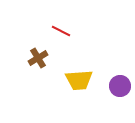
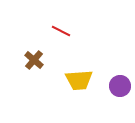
brown cross: moved 4 px left, 2 px down; rotated 18 degrees counterclockwise
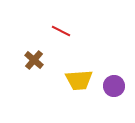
purple circle: moved 6 px left
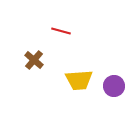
red line: rotated 12 degrees counterclockwise
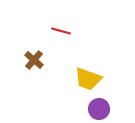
yellow trapezoid: moved 9 px right, 1 px up; rotated 24 degrees clockwise
purple circle: moved 15 px left, 23 px down
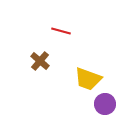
brown cross: moved 6 px right, 1 px down
purple circle: moved 6 px right, 5 px up
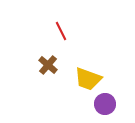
red line: rotated 48 degrees clockwise
brown cross: moved 8 px right, 4 px down
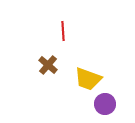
red line: moved 2 px right; rotated 24 degrees clockwise
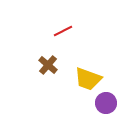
red line: rotated 66 degrees clockwise
purple circle: moved 1 px right, 1 px up
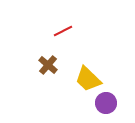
yellow trapezoid: rotated 24 degrees clockwise
